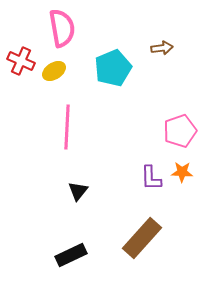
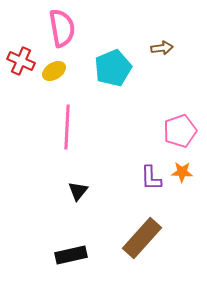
black rectangle: rotated 12 degrees clockwise
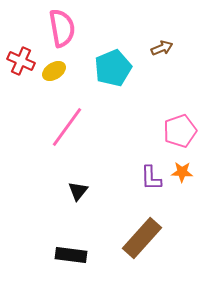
brown arrow: rotated 15 degrees counterclockwise
pink line: rotated 33 degrees clockwise
black rectangle: rotated 20 degrees clockwise
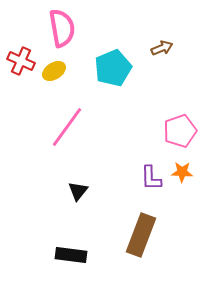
brown rectangle: moved 1 px left, 3 px up; rotated 21 degrees counterclockwise
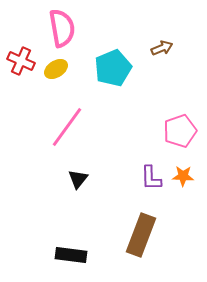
yellow ellipse: moved 2 px right, 2 px up
orange star: moved 1 px right, 4 px down
black triangle: moved 12 px up
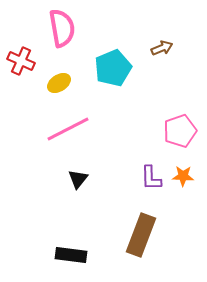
yellow ellipse: moved 3 px right, 14 px down
pink line: moved 1 px right, 2 px down; rotated 27 degrees clockwise
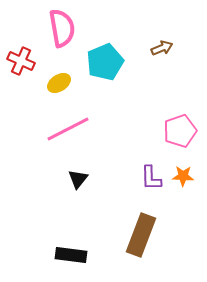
cyan pentagon: moved 8 px left, 6 px up
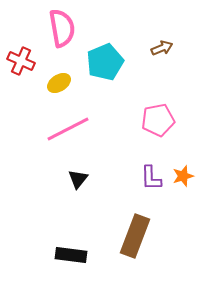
pink pentagon: moved 22 px left, 11 px up; rotated 8 degrees clockwise
orange star: rotated 20 degrees counterclockwise
brown rectangle: moved 6 px left, 1 px down
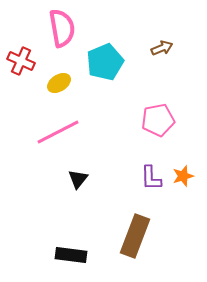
pink line: moved 10 px left, 3 px down
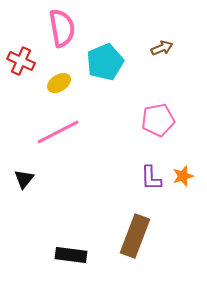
black triangle: moved 54 px left
